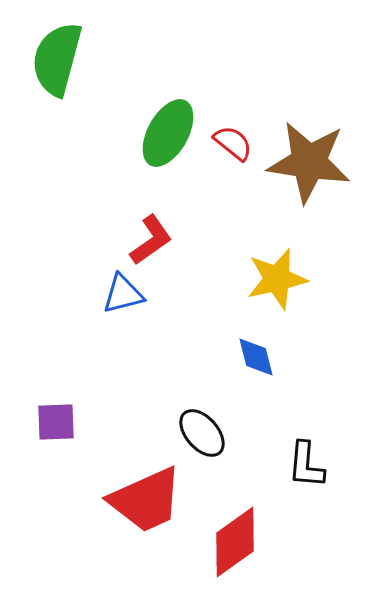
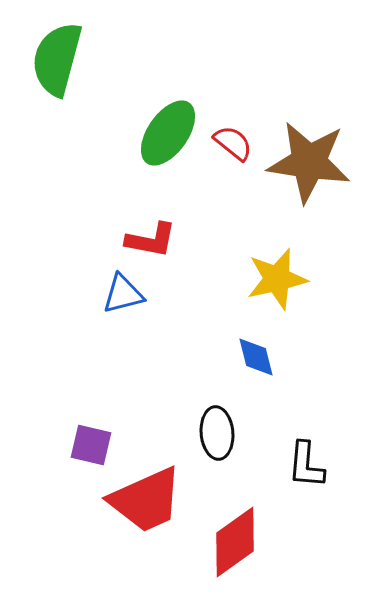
green ellipse: rotated 6 degrees clockwise
red L-shape: rotated 46 degrees clockwise
purple square: moved 35 px right, 23 px down; rotated 15 degrees clockwise
black ellipse: moved 15 px right; rotated 36 degrees clockwise
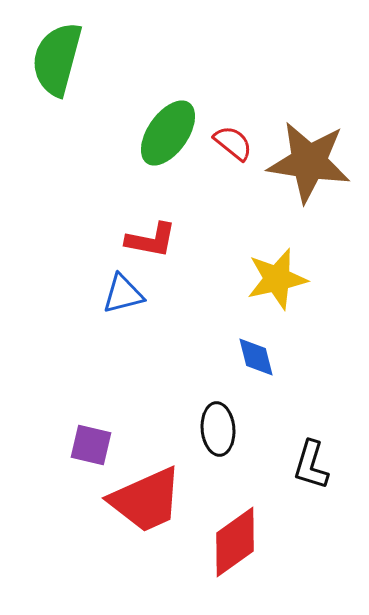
black ellipse: moved 1 px right, 4 px up
black L-shape: moved 5 px right; rotated 12 degrees clockwise
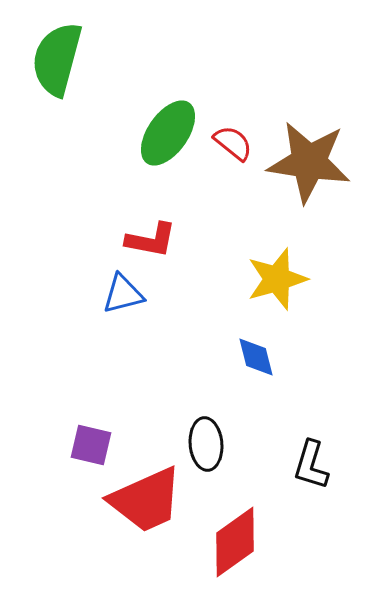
yellow star: rotated 4 degrees counterclockwise
black ellipse: moved 12 px left, 15 px down
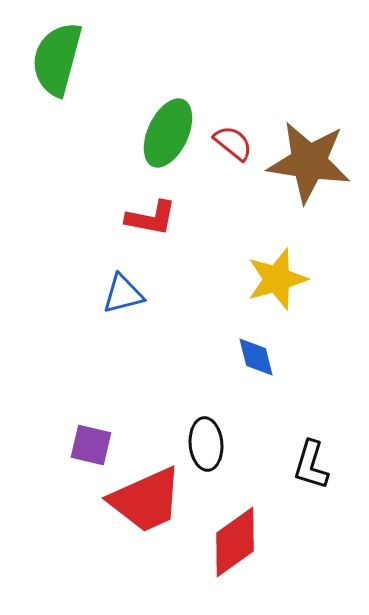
green ellipse: rotated 10 degrees counterclockwise
red L-shape: moved 22 px up
